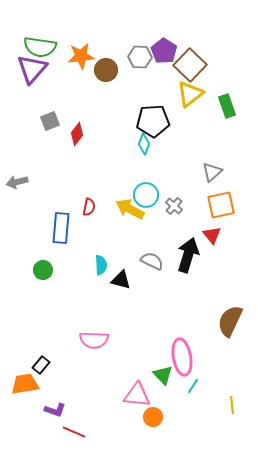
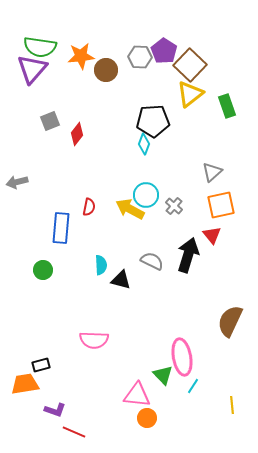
black rectangle: rotated 36 degrees clockwise
orange circle: moved 6 px left, 1 px down
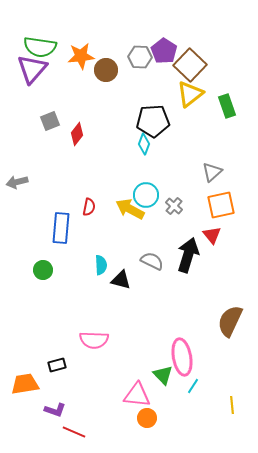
black rectangle: moved 16 px right
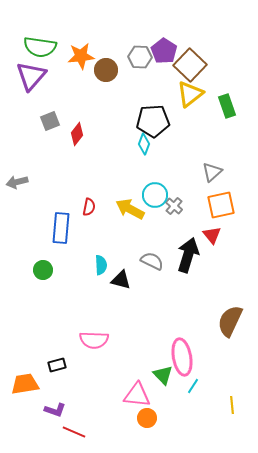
purple triangle: moved 1 px left, 7 px down
cyan circle: moved 9 px right
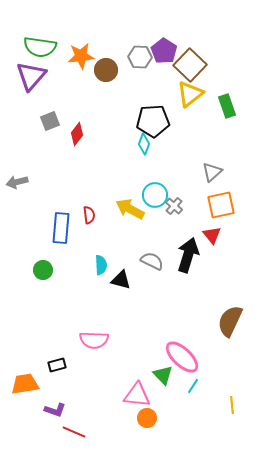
red semicircle: moved 8 px down; rotated 18 degrees counterclockwise
pink ellipse: rotated 36 degrees counterclockwise
